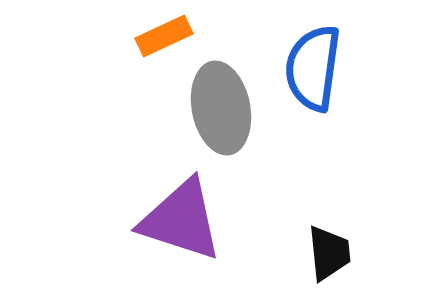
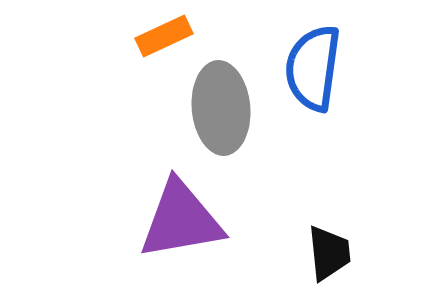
gray ellipse: rotated 6 degrees clockwise
purple triangle: rotated 28 degrees counterclockwise
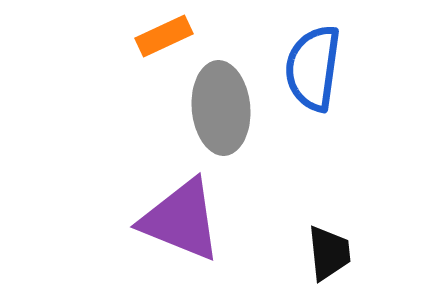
purple triangle: rotated 32 degrees clockwise
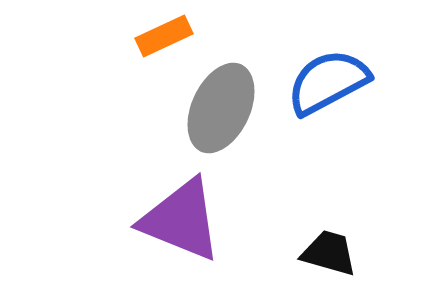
blue semicircle: moved 15 px right, 14 px down; rotated 54 degrees clockwise
gray ellipse: rotated 30 degrees clockwise
black trapezoid: rotated 68 degrees counterclockwise
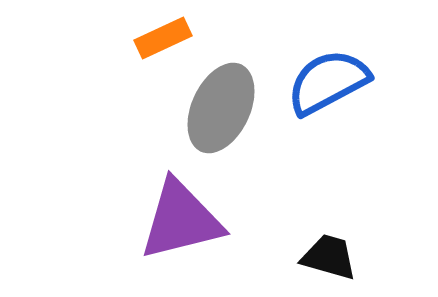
orange rectangle: moved 1 px left, 2 px down
purple triangle: rotated 36 degrees counterclockwise
black trapezoid: moved 4 px down
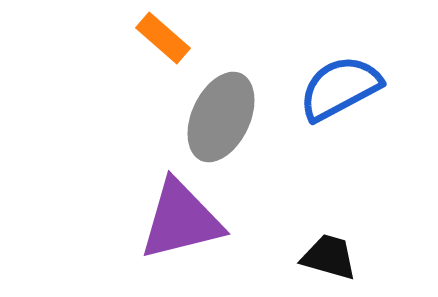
orange rectangle: rotated 66 degrees clockwise
blue semicircle: moved 12 px right, 6 px down
gray ellipse: moved 9 px down
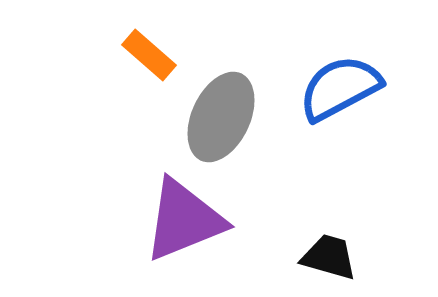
orange rectangle: moved 14 px left, 17 px down
purple triangle: moved 3 px right; rotated 8 degrees counterclockwise
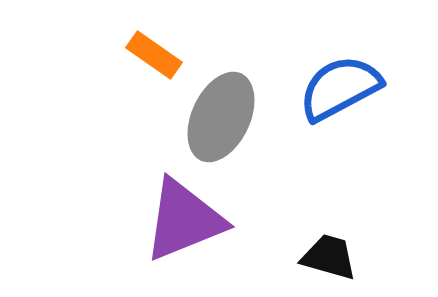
orange rectangle: moved 5 px right; rotated 6 degrees counterclockwise
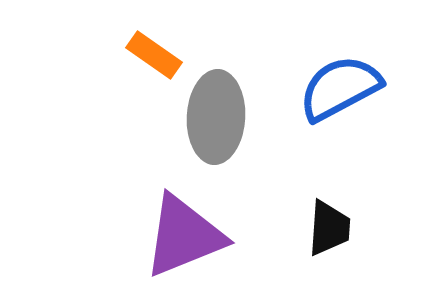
gray ellipse: moved 5 px left; rotated 22 degrees counterclockwise
purple triangle: moved 16 px down
black trapezoid: moved 29 px up; rotated 78 degrees clockwise
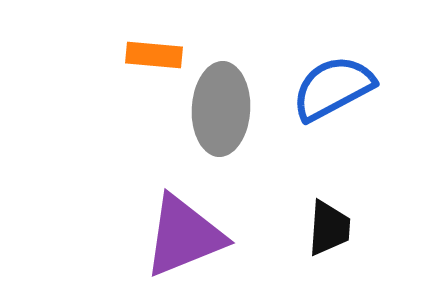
orange rectangle: rotated 30 degrees counterclockwise
blue semicircle: moved 7 px left
gray ellipse: moved 5 px right, 8 px up
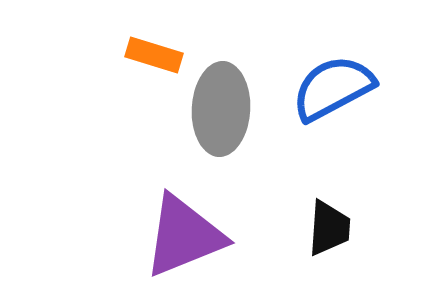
orange rectangle: rotated 12 degrees clockwise
